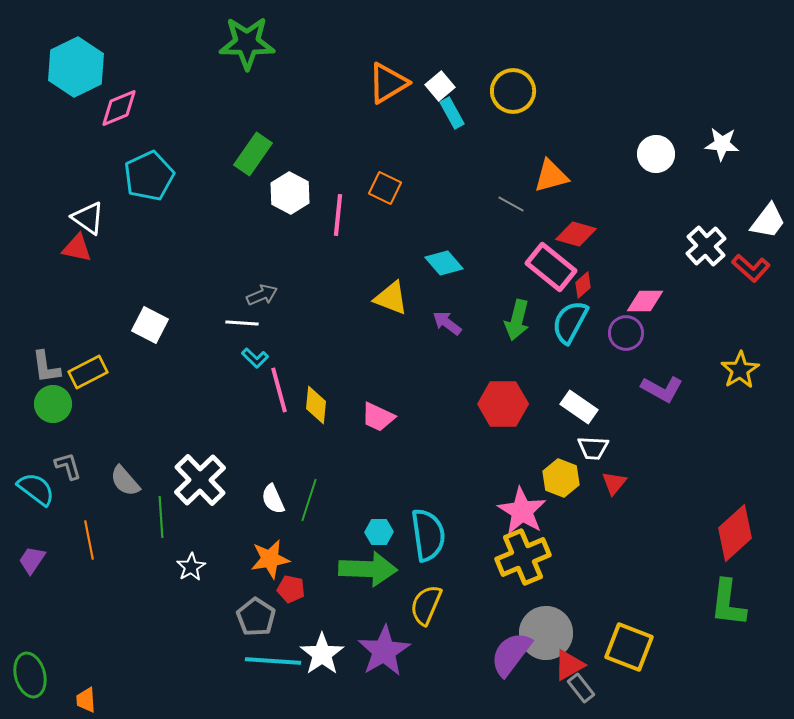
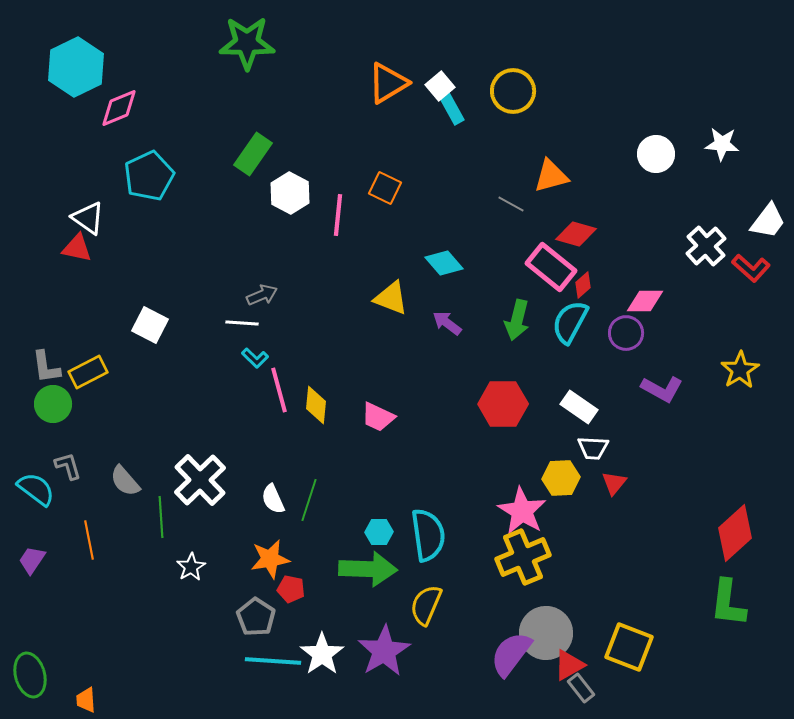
cyan rectangle at (452, 113): moved 4 px up
yellow hexagon at (561, 478): rotated 24 degrees counterclockwise
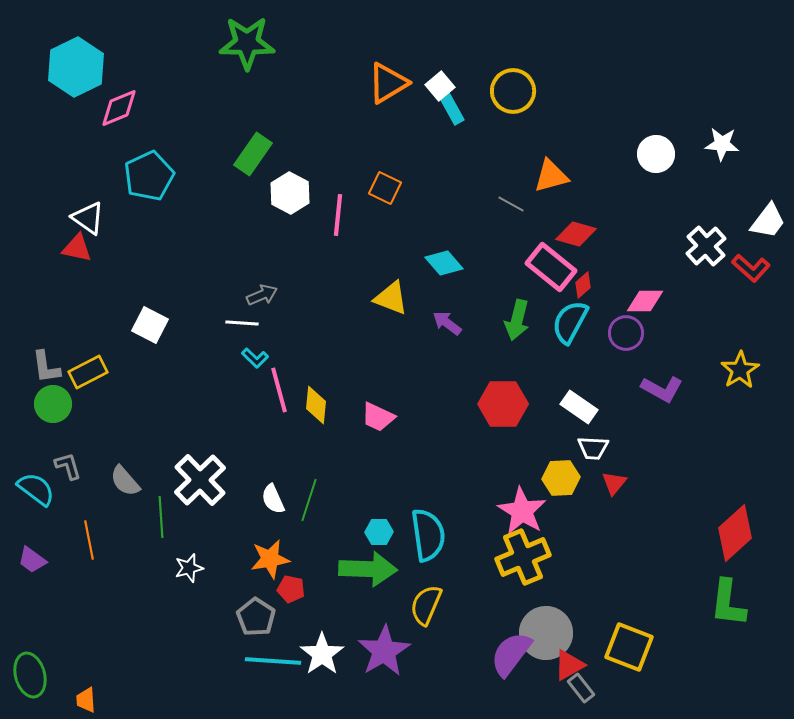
purple trapezoid at (32, 560): rotated 88 degrees counterclockwise
white star at (191, 567): moved 2 px left, 1 px down; rotated 16 degrees clockwise
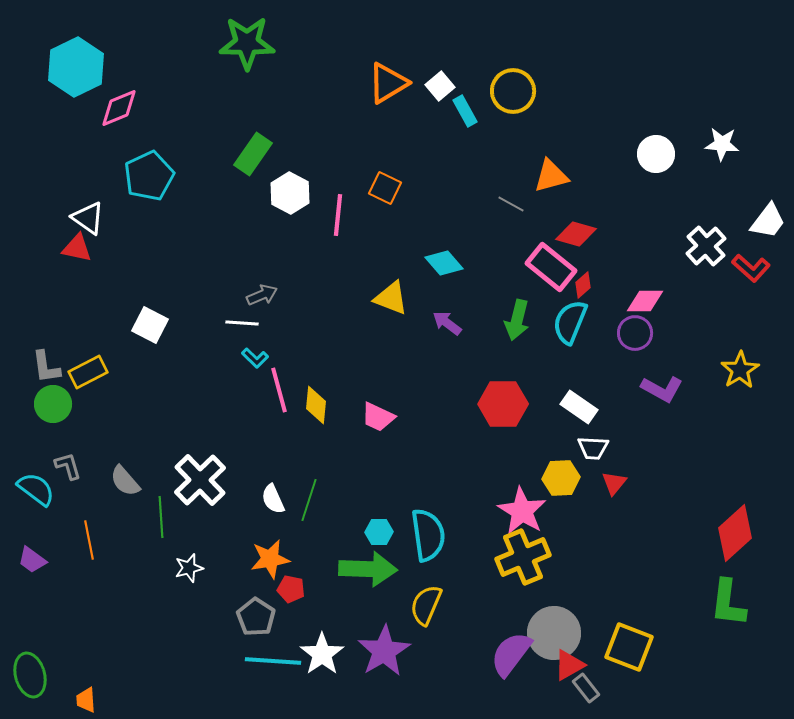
cyan rectangle at (452, 109): moved 13 px right, 2 px down
cyan semicircle at (570, 322): rotated 6 degrees counterclockwise
purple circle at (626, 333): moved 9 px right
gray circle at (546, 633): moved 8 px right
gray rectangle at (581, 688): moved 5 px right
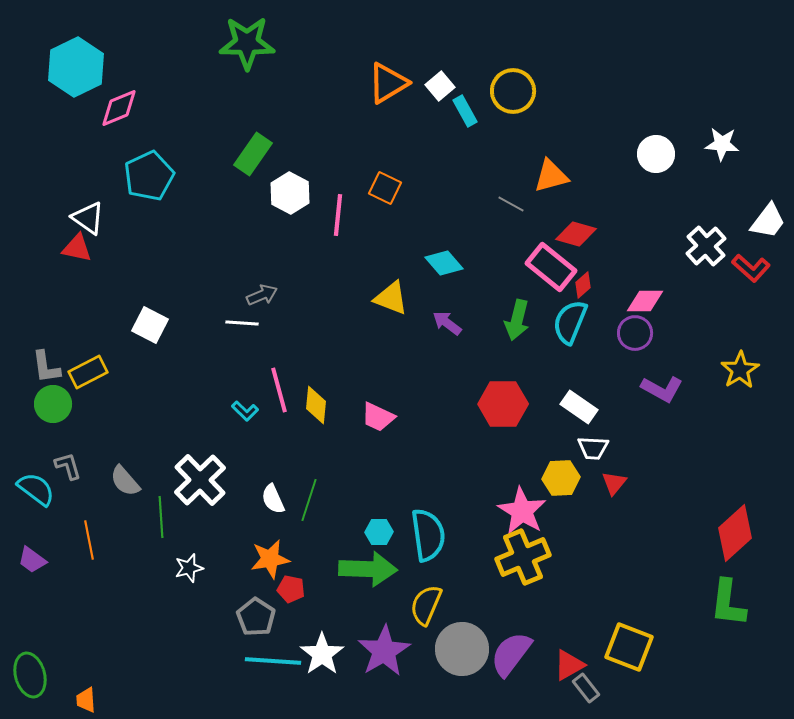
cyan L-shape at (255, 358): moved 10 px left, 53 px down
gray circle at (554, 633): moved 92 px left, 16 px down
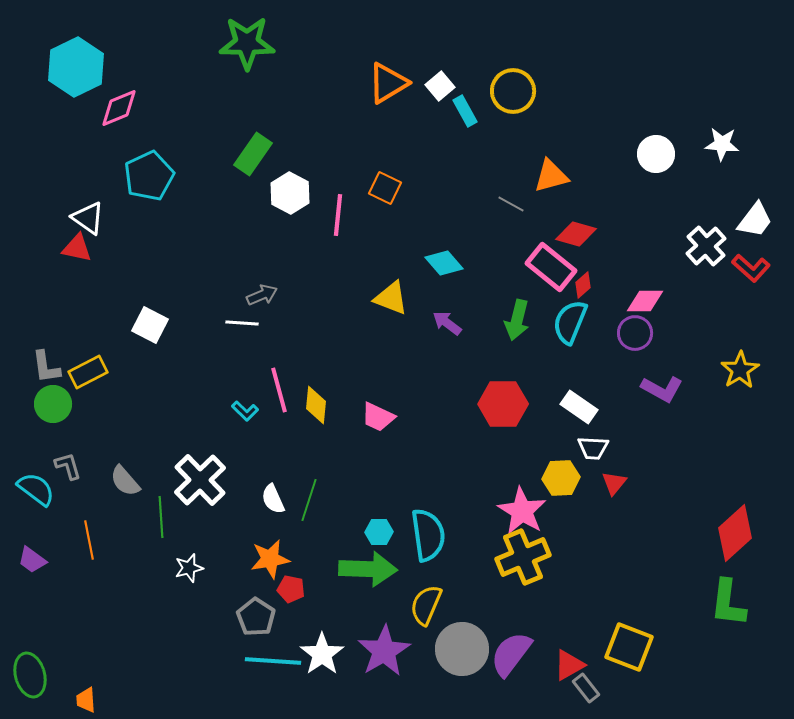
white trapezoid at (768, 221): moved 13 px left, 1 px up
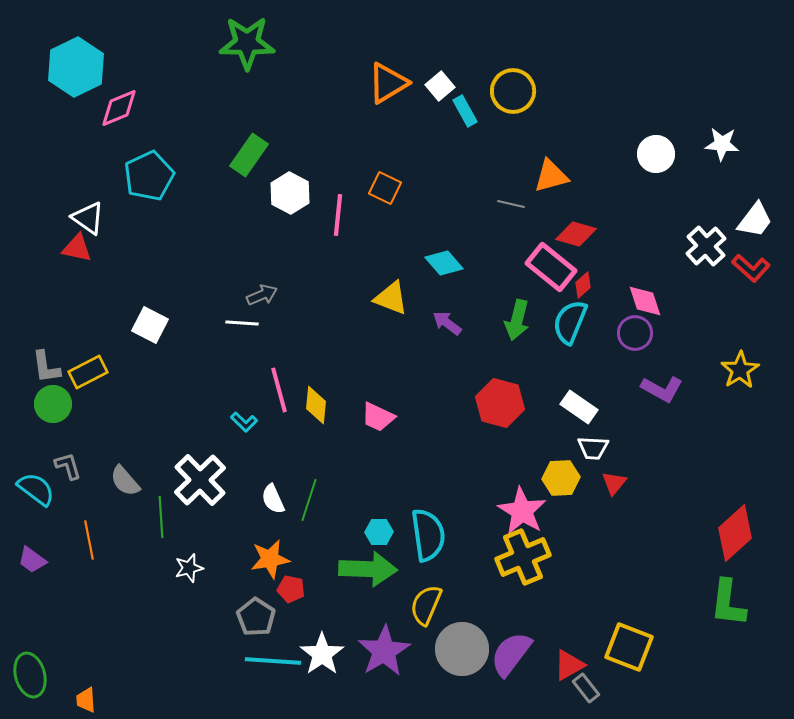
green rectangle at (253, 154): moved 4 px left, 1 px down
gray line at (511, 204): rotated 16 degrees counterclockwise
pink diamond at (645, 301): rotated 72 degrees clockwise
red hexagon at (503, 404): moved 3 px left, 1 px up; rotated 15 degrees clockwise
cyan L-shape at (245, 411): moved 1 px left, 11 px down
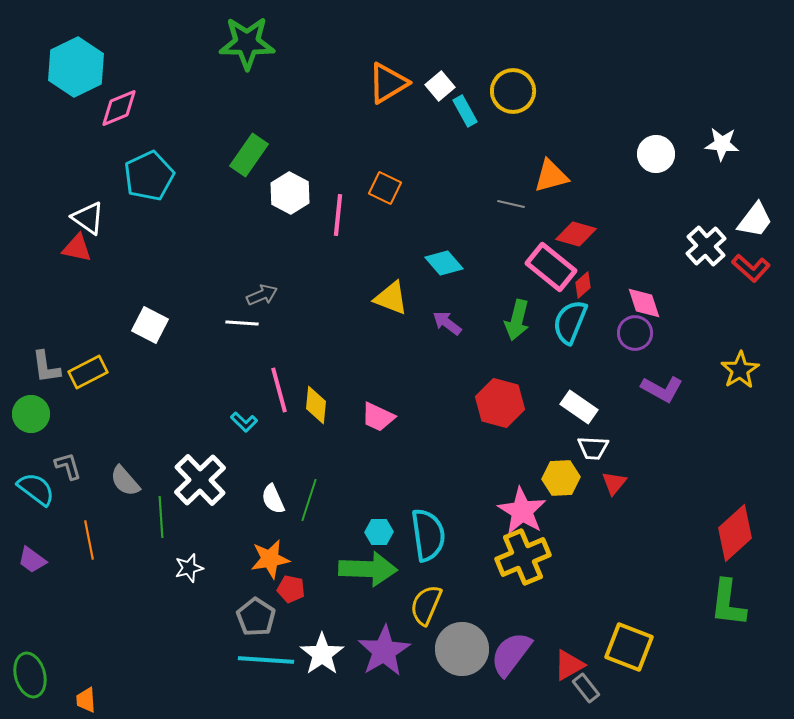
pink diamond at (645, 301): moved 1 px left, 2 px down
green circle at (53, 404): moved 22 px left, 10 px down
cyan line at (273, 661): moved 7 px left, 1 px up
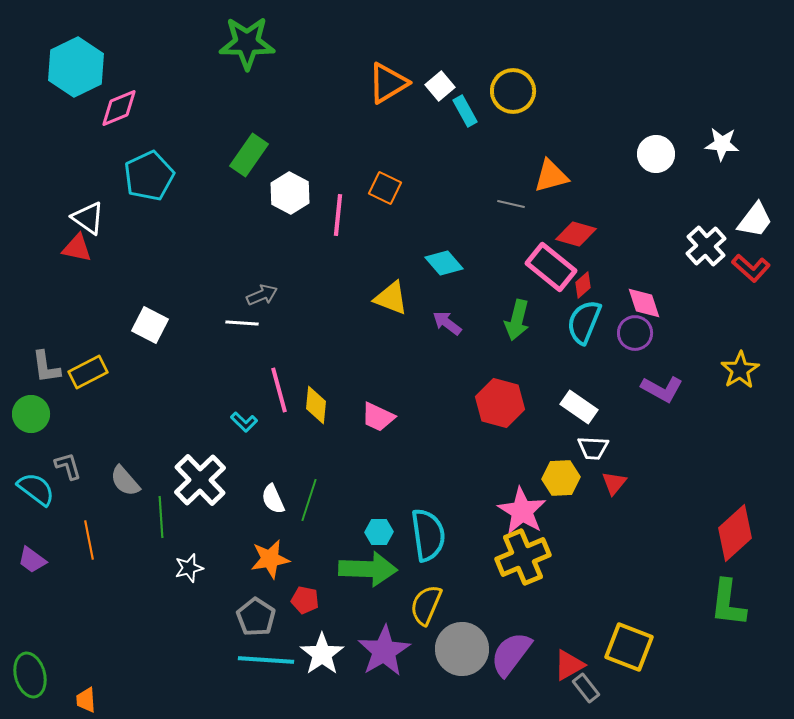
cyan semicircle at (570, 322): moved 14 px right
red pentagon at (291, 589): moved 14 px right, 11 px down
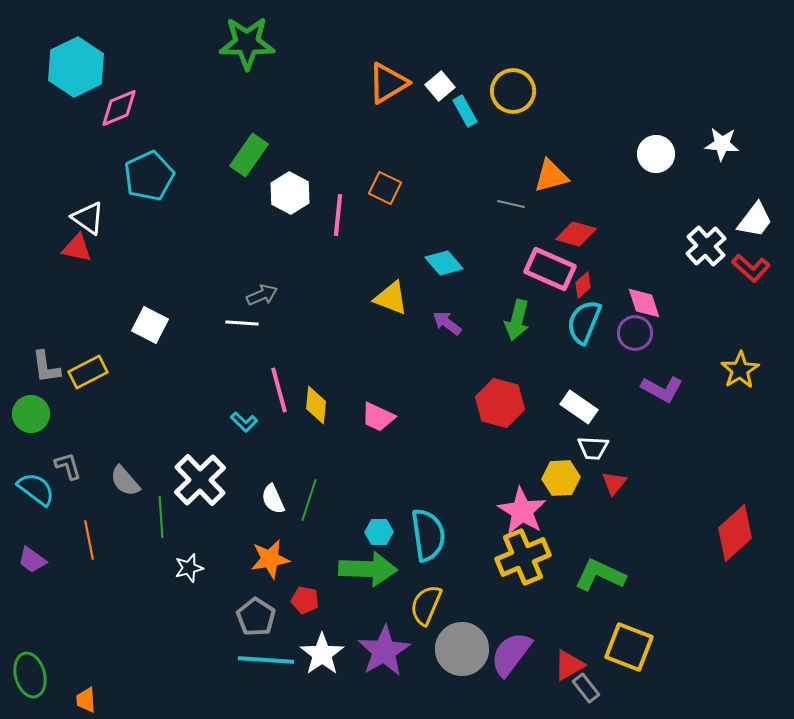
pink rectangle at (551, 267): moved 1 px left, 2 px down; rotated 15 degrees counterclockwise
green L-shape at (728, 603): moved 128 px left, 28 px up; rotated 108 degrees clockwise
